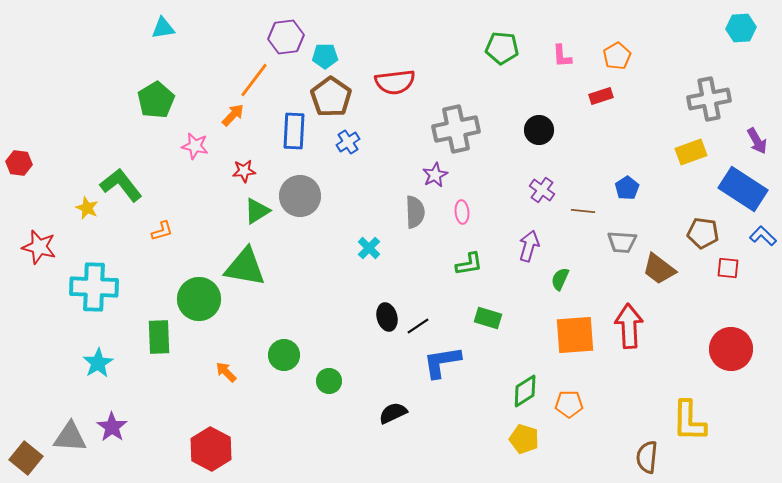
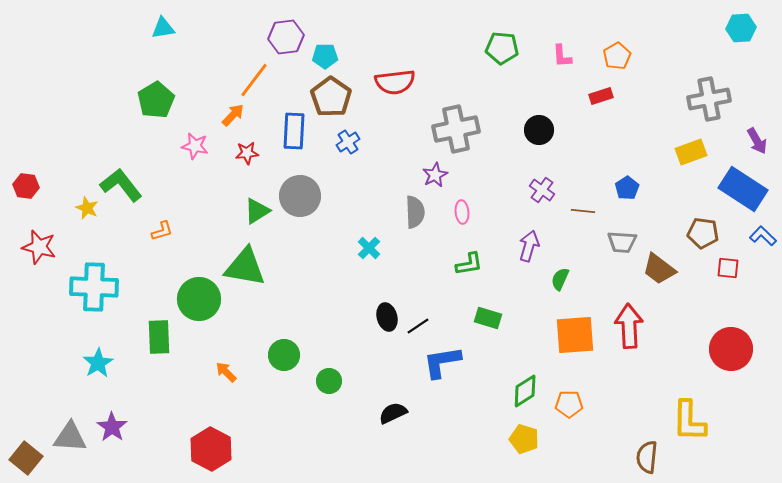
red hexagon at (19, 163): moved 7 px right, 23 px down
red star at (244, 171): moved 3 px right, 18 px up
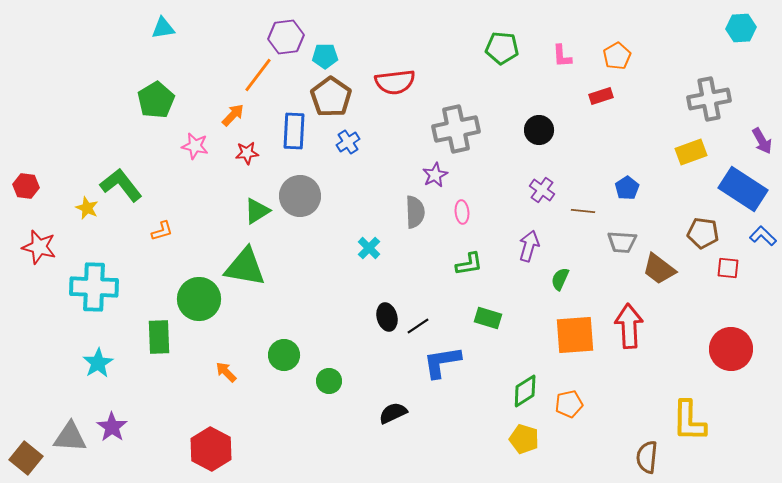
orange line at (254, 80): moved 4 px right, 5 px up
purple arrow at (757, 141): moved 5 px right
orange pentagon at (569, 404): rotated 12 degrees counterclockwise
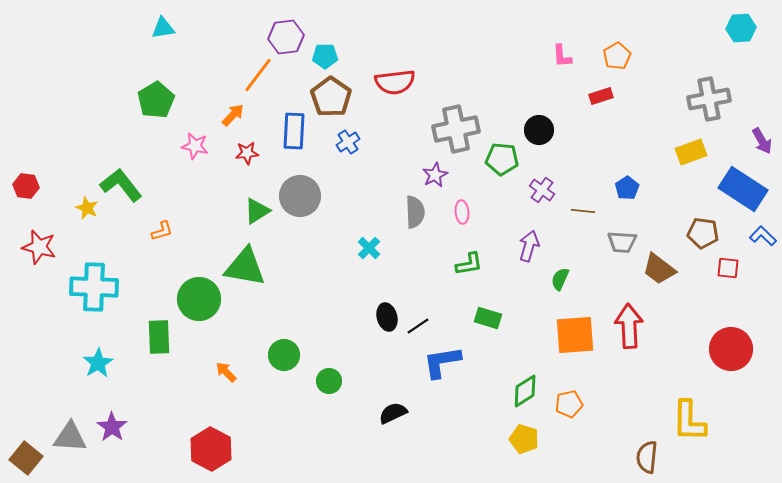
green pentagon at (502, 48): moved 111 px down
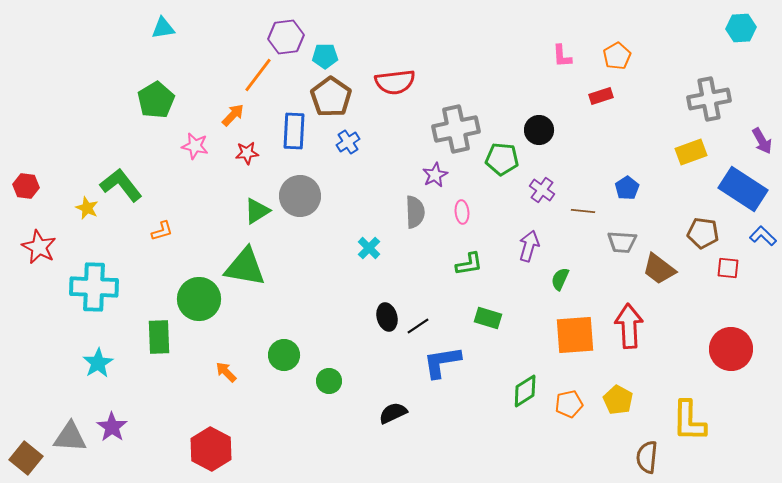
red star at (39, 247): rotated 12 degrees clockwise
yellow pentagon at (524, 439): moved 94 px right, 39 px up; rotated 12 degrees clockwise
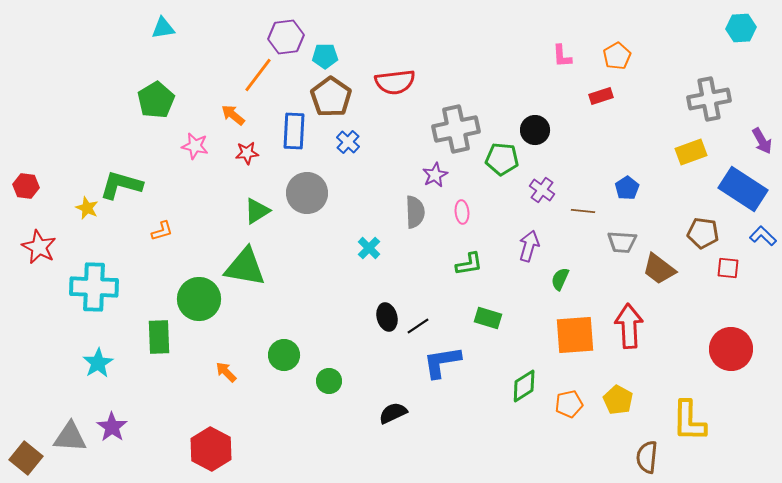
orange arrow at (233, 115): rotated 95 degrees counterclockwise
black circle at (539, 130): moved 4 px left
blue cross at (348, 142): rotated 15 degrees counterclockwise
green L-shape at (121, 185): rotated 36 degrees counterclockwise
gray circle at (300, 196): moved 7 px right, 3 px up
green diamond at (525, 391): moved 1 px left, 5 px up
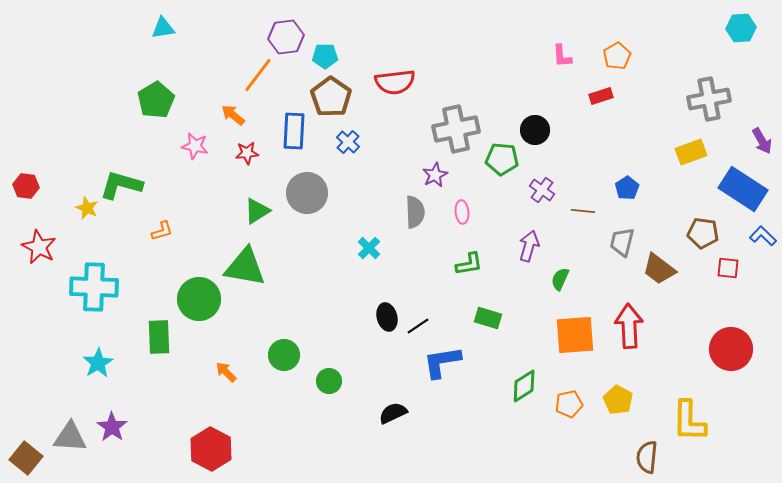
gray trapezoid at (622, 242): rotated 100 degrees clockwise
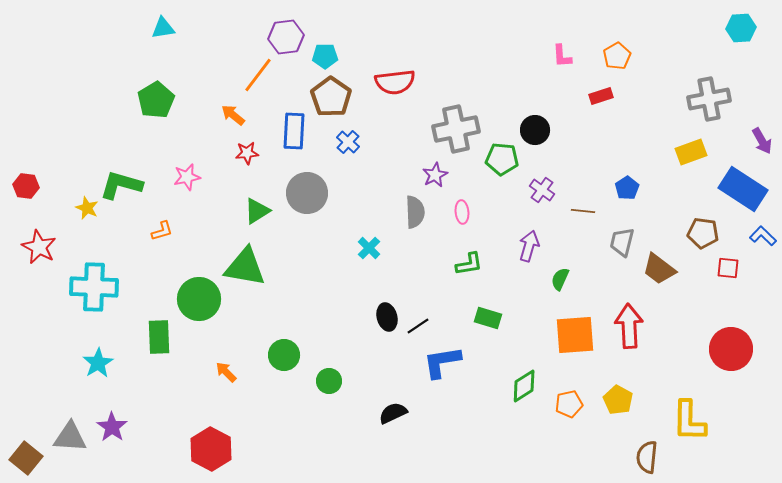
pink star at (195, 146): moved 8 px left, 31 px down; rotated 24 degrees counterclockwise
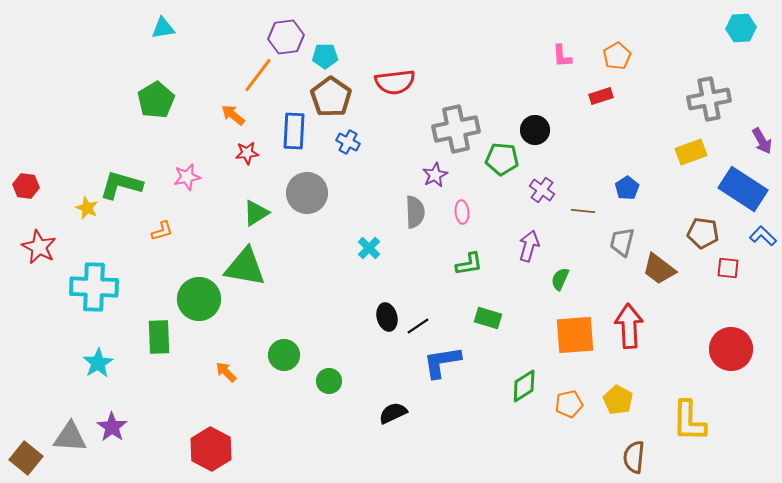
blue cross at (348, 142): rotated 15 degrees counterclockwise
green triangle at (257, 211): moved 1 px left, 2 px down
brown semicircle at (647, 457): moved 13 px left
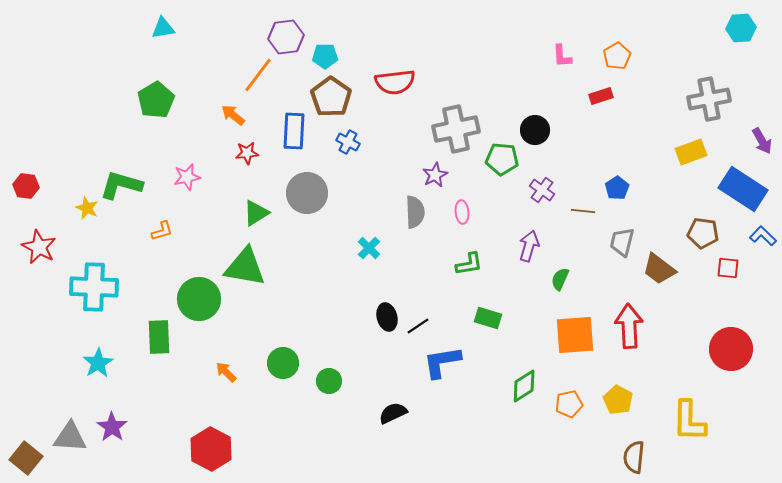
blue pentagon at (627, 188): moved 10 px left
green circle at (284, 355): moved 1 px left, 8 px down
